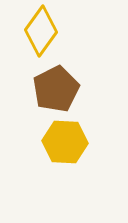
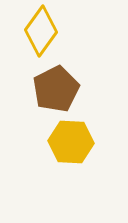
yellow hexagon: moved 6 px right
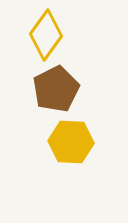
yellow diamond: moved 5 px right, 4 px down
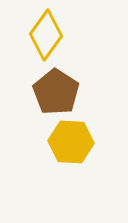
brown pentagon: moved 3 px down; rotated 12 degrees counterclockwise
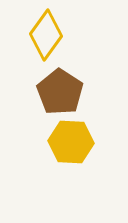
brown pentagon: moved 4 px right
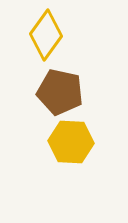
brown pentagon: rotated 21 degrees counterclockwise
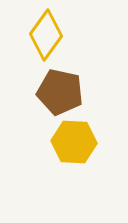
yellow hexagon: moved 3 px right
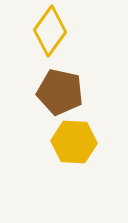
yellow diamond: moved 4 px right, 4 px up
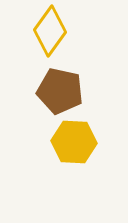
brown pentagon: moved 1 px up
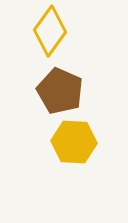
brown pentagon: rotated 12 degrees clockwise
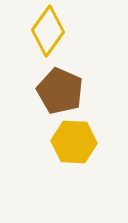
yellow diamond: moved 2 px left
